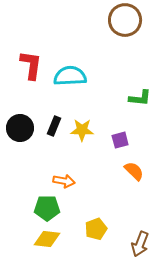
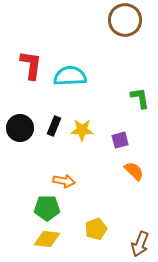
green L-shape: rotated 105 degrees counterclockwise
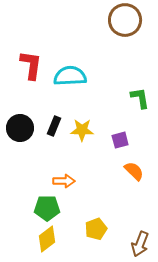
orange arrow: rotated 10 degrees counterclockwise
yellow diamond: rotated 44 degrees counterclockwise
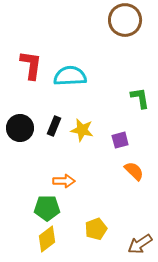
yellow star: rotated 10 degrees clockwise
brown arrow: rotated 35 degrees clockwise
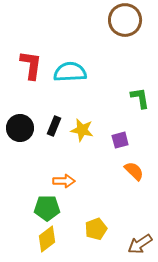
cyan semicircle: moved 4 px up
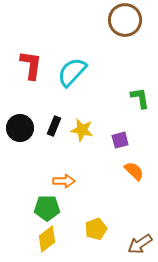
cyan semicircle: moved 2 px right; rotated 44 degrees counterclockwise
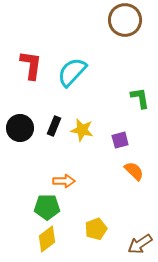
green pentagon: moved 1 px up
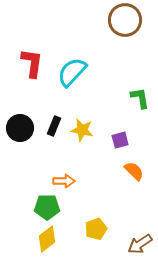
red L-shape: moved 1 px right, 2 px up
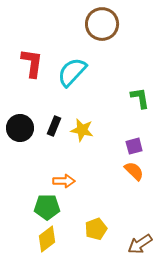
brown circle: moved 23 px left, 4 px down
purple square: moved 14 px right, 6 px down
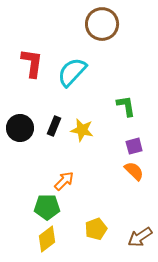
green L-shape: moved 14 px left, 8 px down
orange arrow: rotated 45 degrees counterclockwise
brown arrow: moved 7 px up
